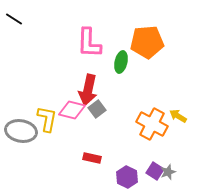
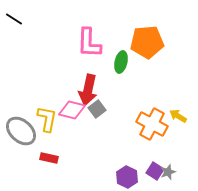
gray ellipse: rotated 32 degrees clockwise
red rectangle: moved 43 px left
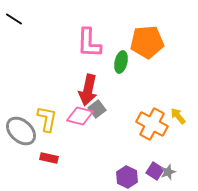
pink diamond: moved 8 px right, 6 px down
yellow arrow: rotated 18 degrees clockwise
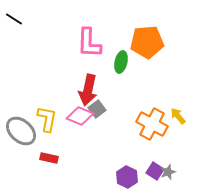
pink diamond: rotated 8 degrees clockwise
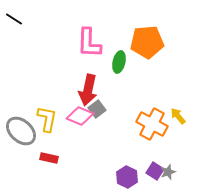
green ellipse: moved 2 px left
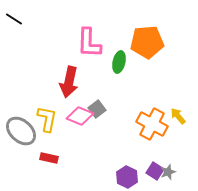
red arrow: moved 19 px left, 8 px up
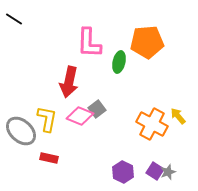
purple hexagon: moved 4 px left, 5 px up
